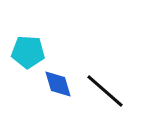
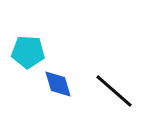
black line: moved 9 px right
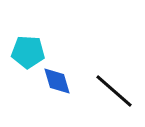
blue diamond: moved 1 px left, 3 px up
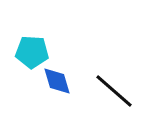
cyan pentagon: moved 4 px right
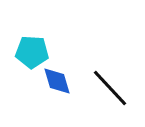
black line: moved 4 px left, 3 px up; rotated 6 degrees clockwise
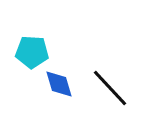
blue diamond: moved 2 px right, 3 px down
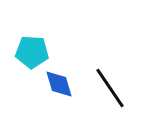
black line: rotated 9 degrees clockwise
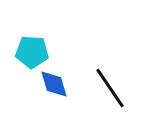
blue diamond: moved 5 px left
